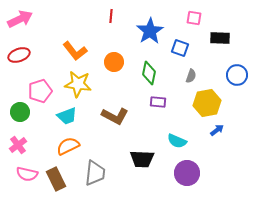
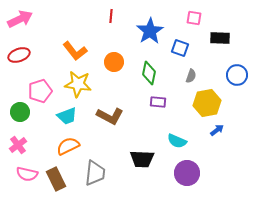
brown L-shape: moved 5 px left
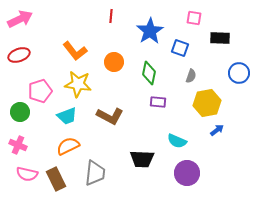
blue circle: moved 2 px right, 2 px up
pink cross: rotated 30 degrees counterclockwise
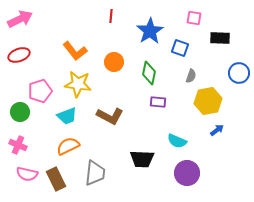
yellow hexagon: moved 1 px right, 2 px up
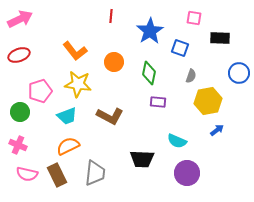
brown rectangle: moved 1 px right, 4 px up
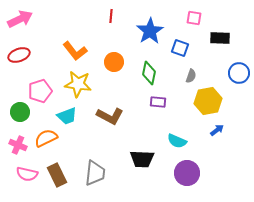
orange semicircle: moved 22 px left, 8 px up
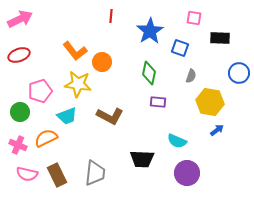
orange circle: moved 12 px left
yellow hexagon: moved 2 px right, 1 px down; rotated 20 degrees clockwise
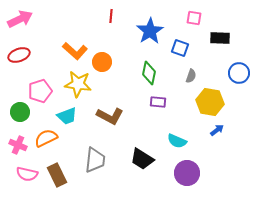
orange L-shape: rotated 10 degrees counterclockwise
black trapezoid: rotated 30 degrees clockwise
gray trapezoid: moved 13 px up
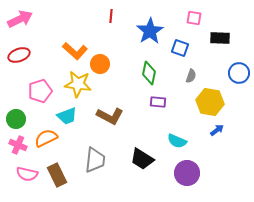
orange circle: moved 2 px left, 2 px down
green circle: moved 4 px left, 7 px down
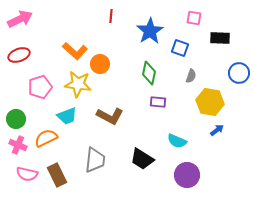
pink pentagon: moved 4 px up
purple circle: moved 2 px down
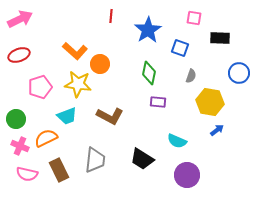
blue star: moved 2 px left, 1 px up
pink cross: moved 2 px right, 1 px down
brown rectangle: moved 2 px right, 5 px up
